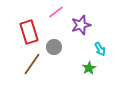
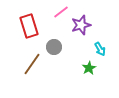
pink line: moved 5 px right
red rectangle: moved 6 px up
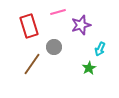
pink line: moved 3 px left; rotated 21 degrees clockwise
cyan arrow: rotated 56 degrees clockwise
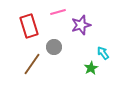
cyan arrow: moved 3 px right, 4 px down; rotated 120 degrees clockwise
green star: moved 2 px right
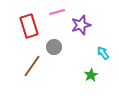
pink line: moved 1 px left
brown line: moved 2 px down
green star: moved 7 px down
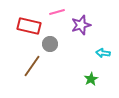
red rectangle: rotated 60 degrees counterclockwise
gray circle: moved 4 px left, 3 px up
cyan arrow: rotated 48 degrees counterclockwise
green star: moved 4 px down
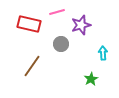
red rectangle: moved 2 px up
gray circle: moved 11 px right
cyan arrow: rotated 80 degrees clockwise
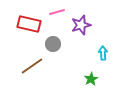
gray circle: moved 8 px left
brown line: rotated 20 degrees clockwise
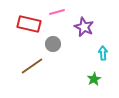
purple star: moved 3 px right, 2 px down; rotated 30 degrees counterclockwise
green star: moved 3 px right
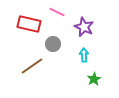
pink line: rotated 42 degrees clockwise
cyan arrow: moved 19 px left, 2 px down
